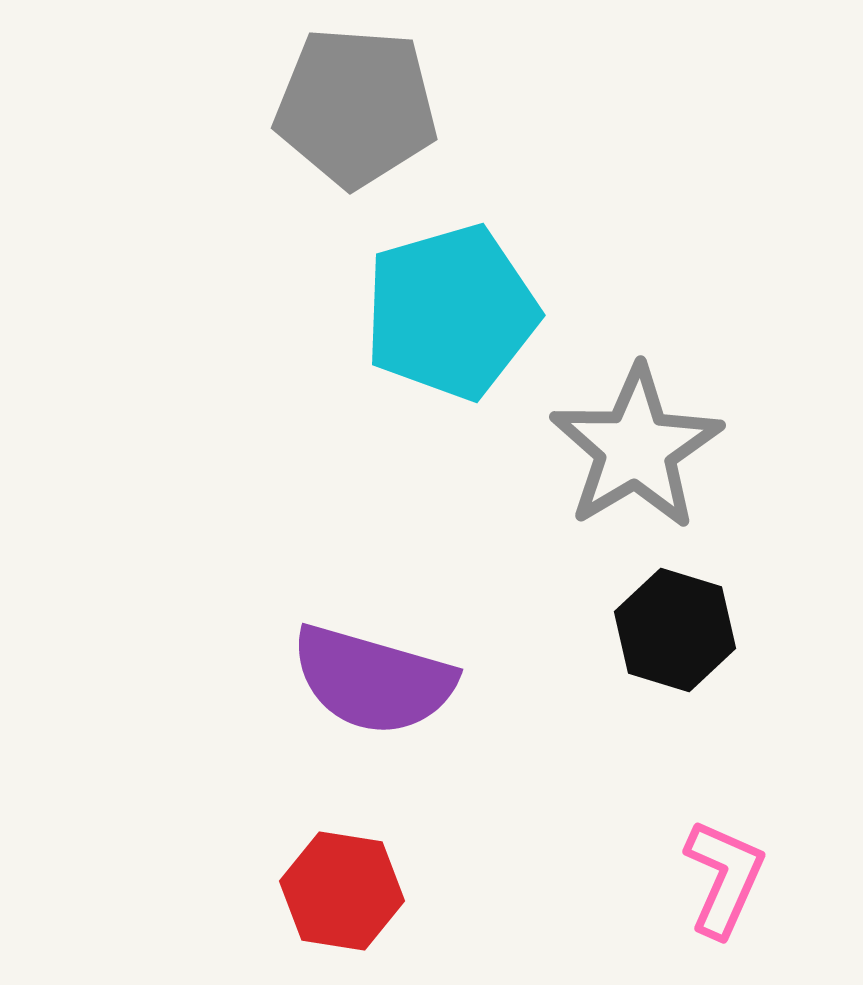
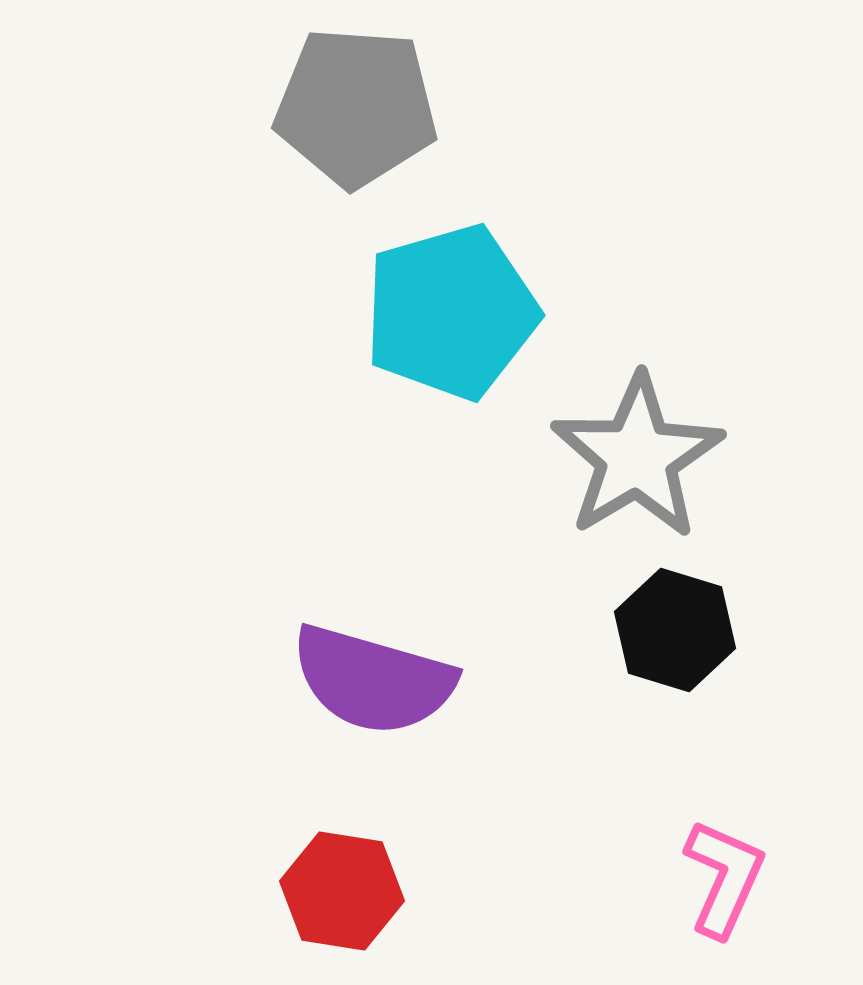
gray star: moved 1 px right, 9 px down
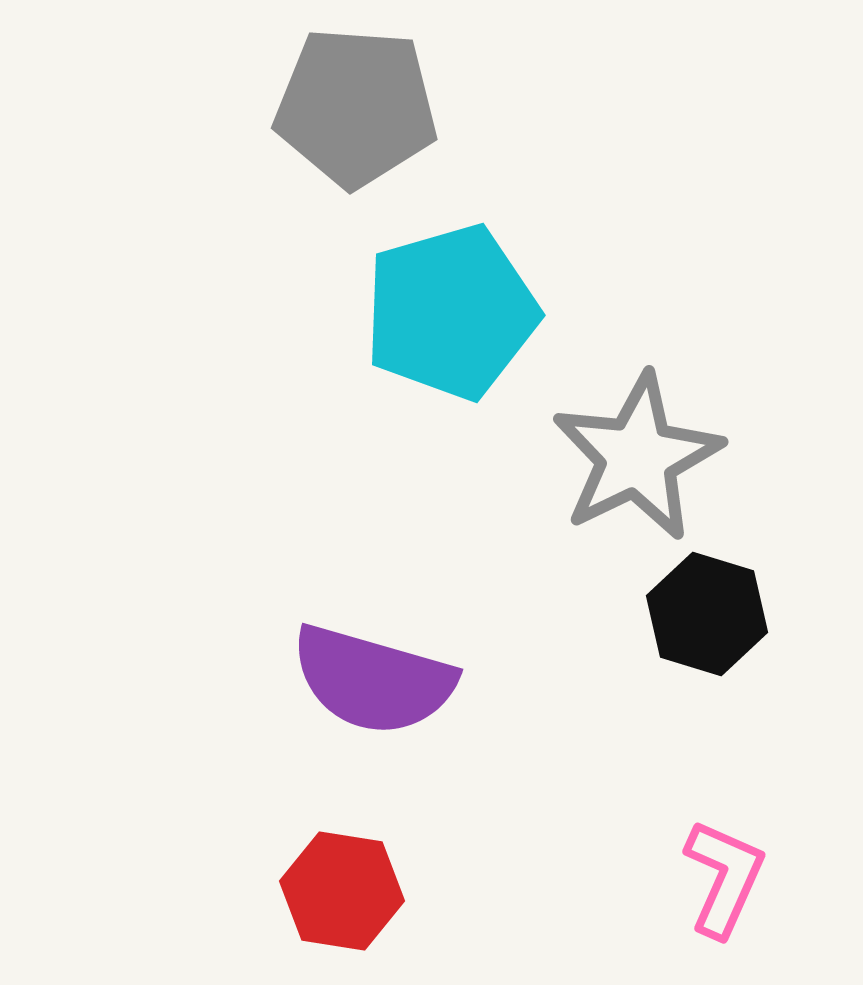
gray star: rotated 5 degrees clockwise
black hexagon: moved 32 px right, 16 px up
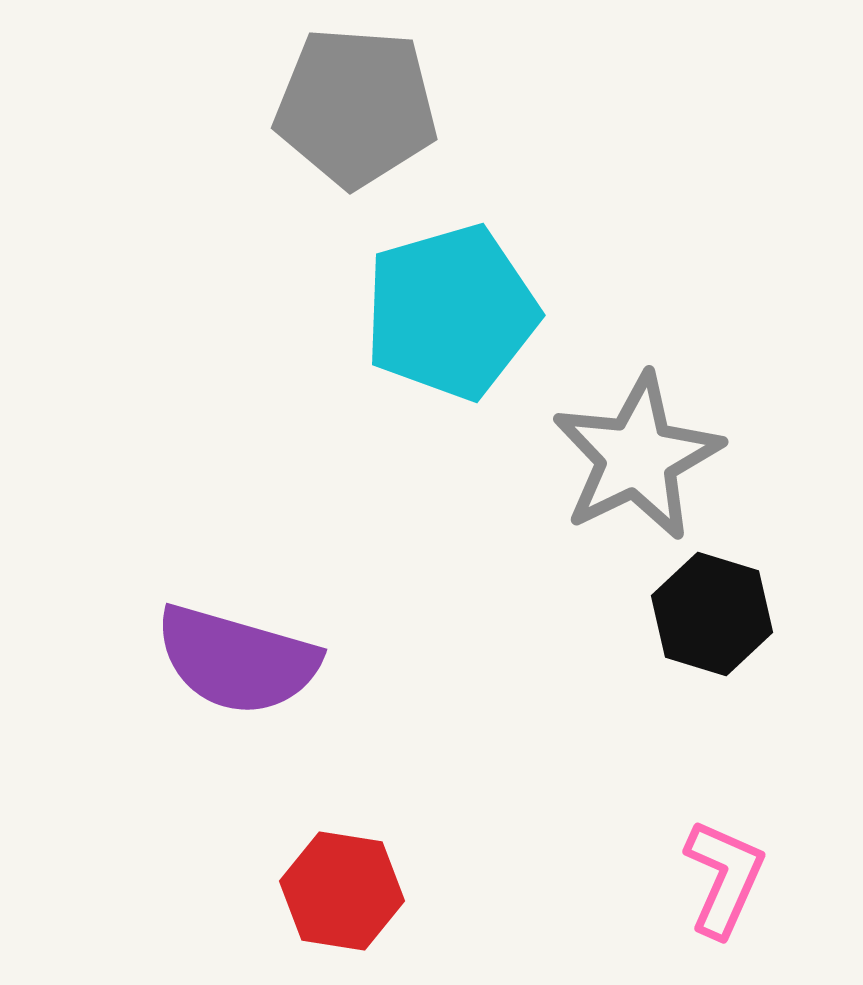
black hexagon: moved 5 px right
purple semicircle: moved 136 px left, 20 px up
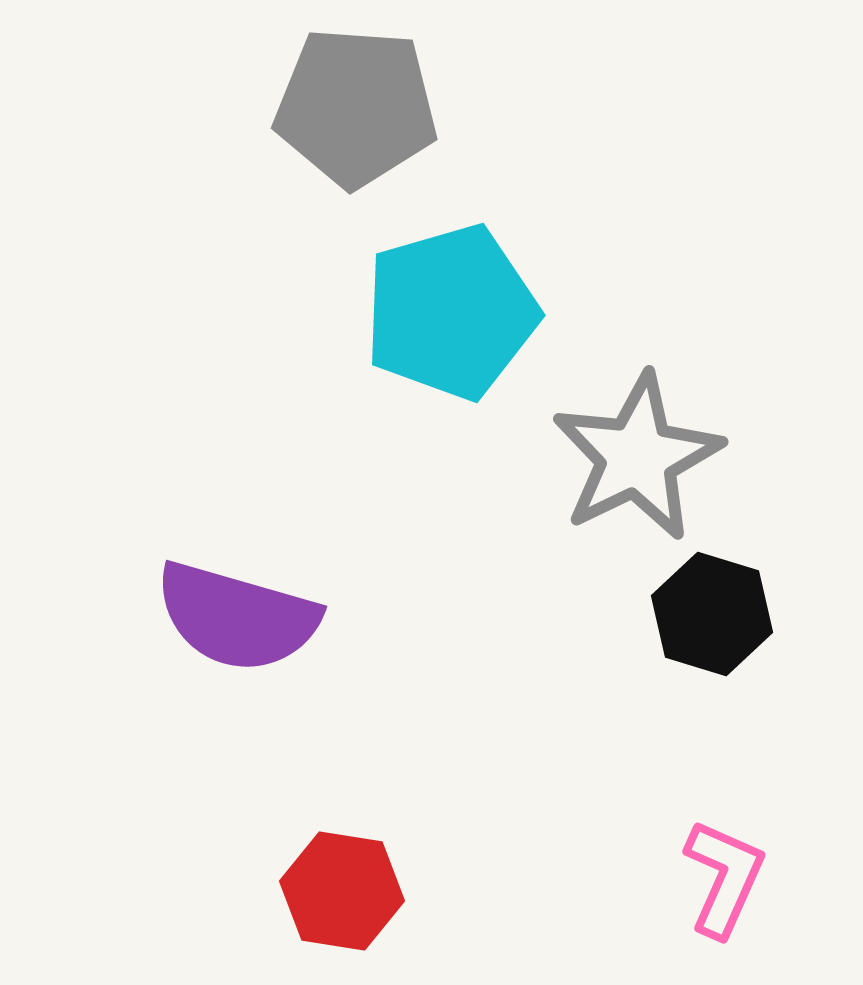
purple semicircle: moved 43 px up
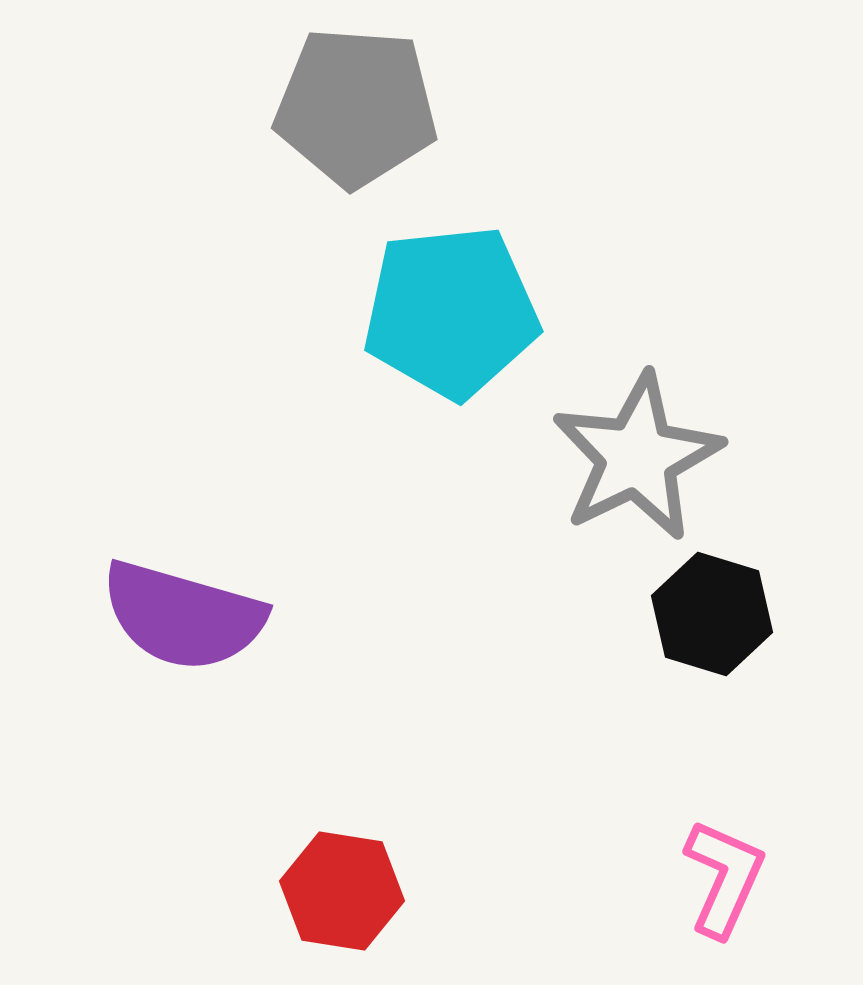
cyan pentagon: rotated 10 degrees clockwise
purple semicircle: moved 54 px left, 1 px up
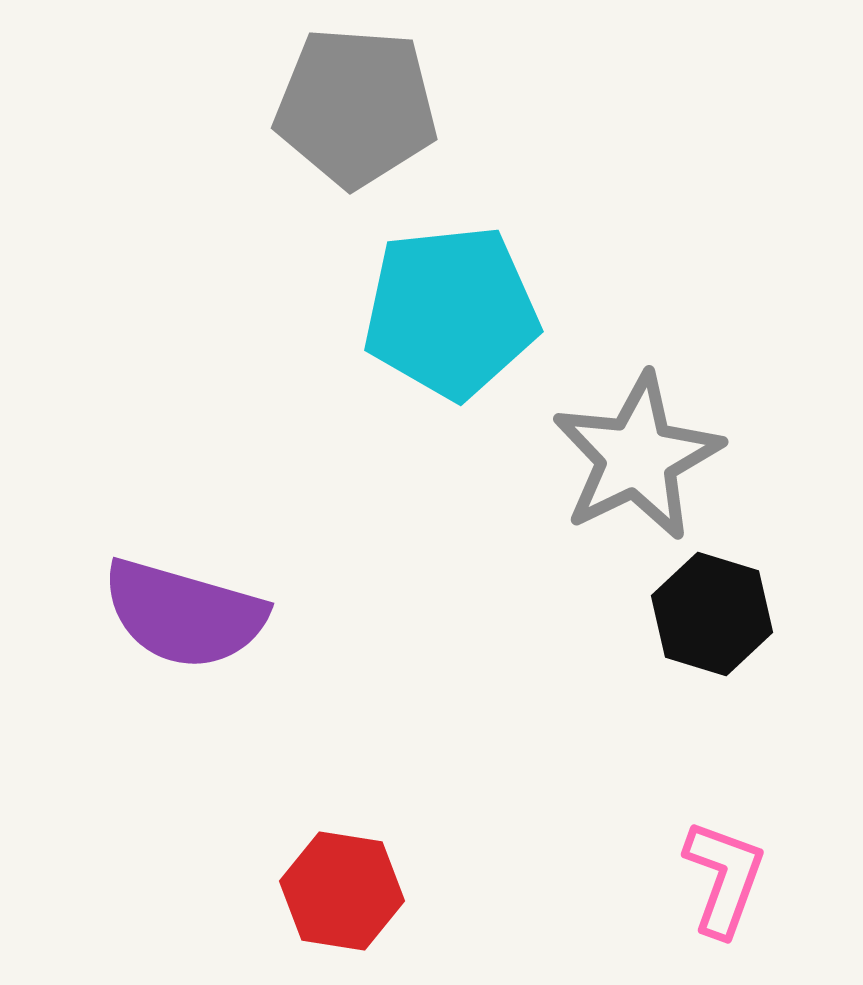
purple semicircle: moved 1 px right, 2 px up
pink L-shape: rotated 4 degrees counterclockwise
